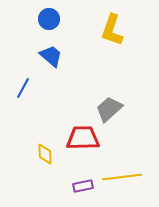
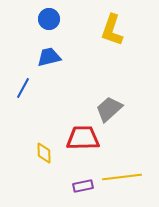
blue trapezoid: moved 2 px left, 1 px down; rotated 55 degrees counterclockwise
yellow diamond: moved 1 px left, 1 px up
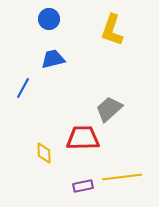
blue trapezoid: moved 4 px right, 2 px down
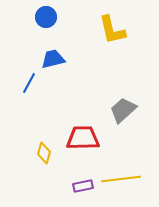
blue circle: moved 3 px left, 2 px up
yellow L-shape: rotated 32 degrees counterclockwise
blue line: moved 6 px right, 5 px up
gray trapezoid: moved 14 px right, 1 px down
yellow diamond: rotated 15 degrees clockwise
yellow line: moved 1 px left, 2 px down
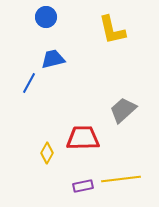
yellow diamond: moved 3 px right; rotated 15 degrees clockwise
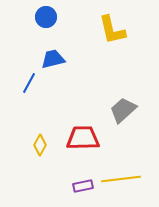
yellow diamond: moved 7 px left, 8 px up
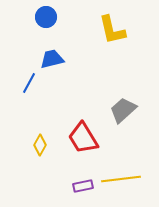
blue trapezoid: moved 1 px left
red trapezoid: rotated 120 degrees counterclockwise
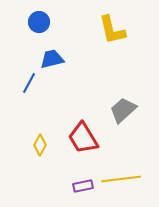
blue circle: moved 7 px left, 5 px down
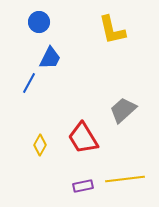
blue trapezoid: moved 2 px left, 1 px up; rotated 130 degrees clockwise
yellow line: moved 4 px right
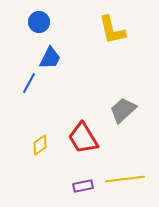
yellow diamond: rotated 25 degrees clockwise
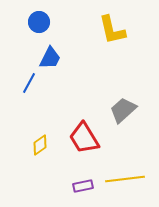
red trapezoid: moved 1 px right
